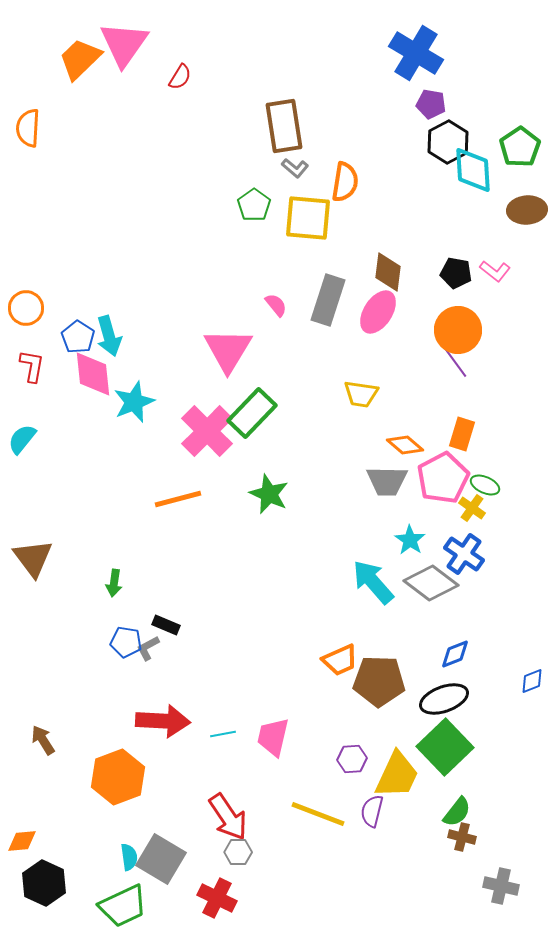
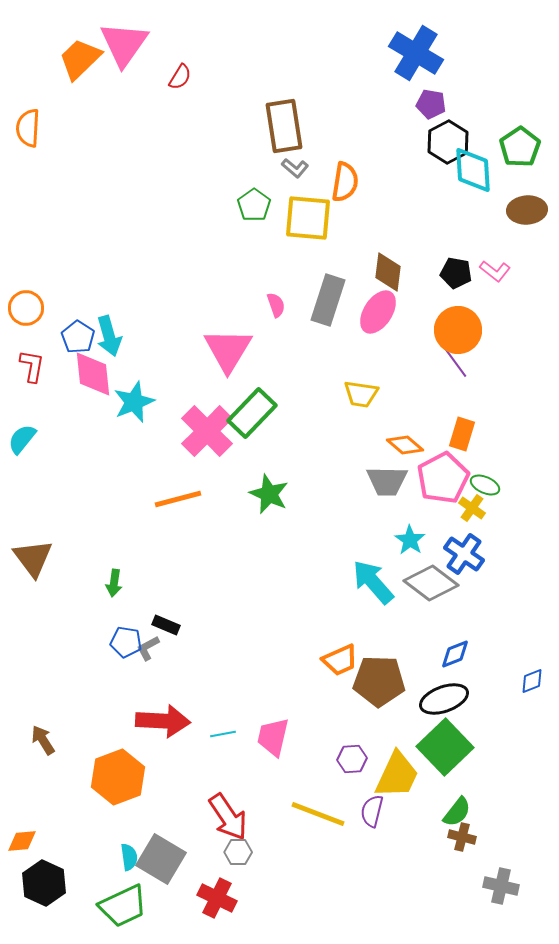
pink semicircle at (276, 305): rotated 20 degrees clockwise
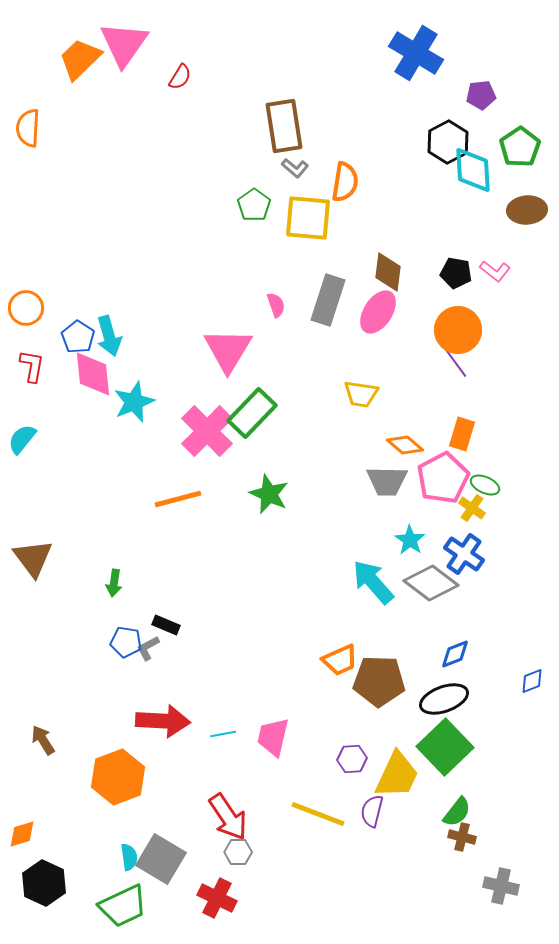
purple pentagon at (431, 104): moved 50 px right, 9 px up; rotated 16 degrees counterclockwise
orange diamond at (22, 841): moved 7 px up; rotated 12 degrees counterclockwise
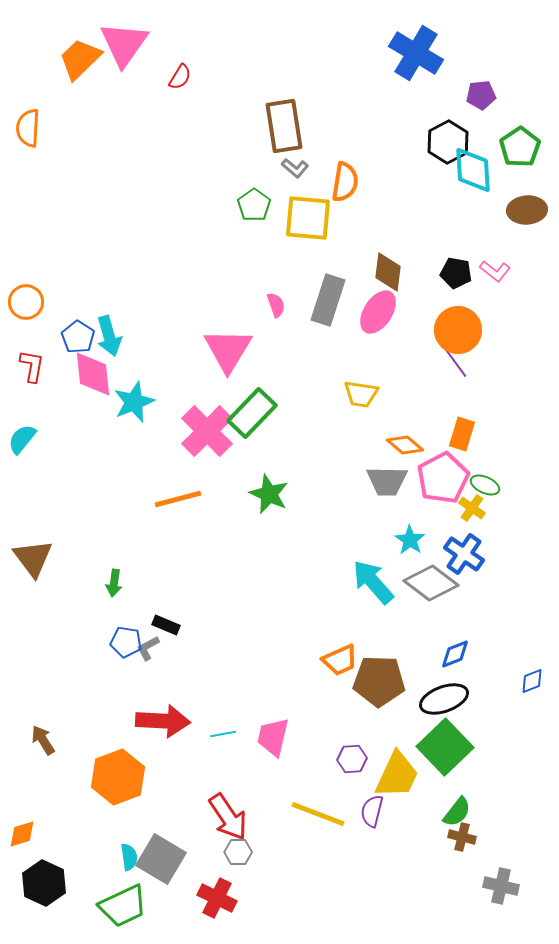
orange circle at (26, 308): moved 6 px up
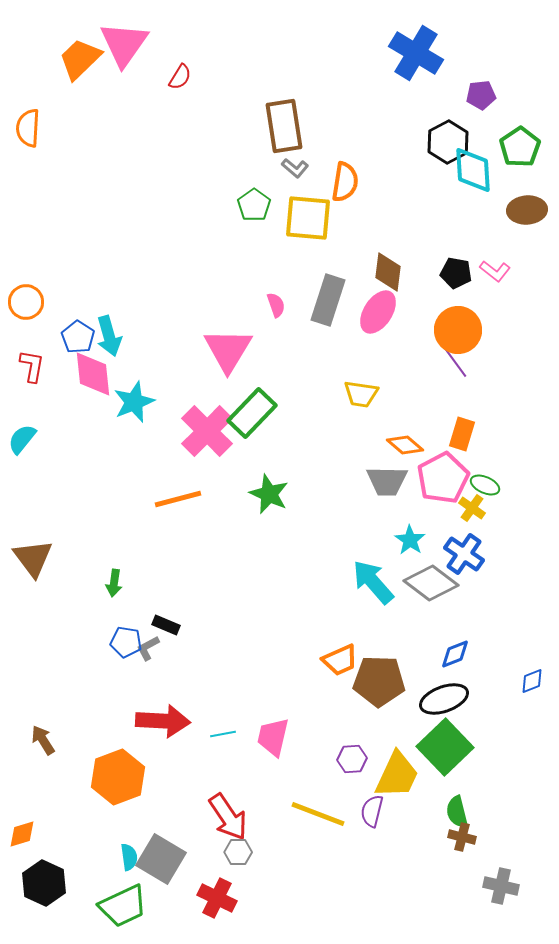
green semicircle at (457, 812): rotated 128 degrees clockwise
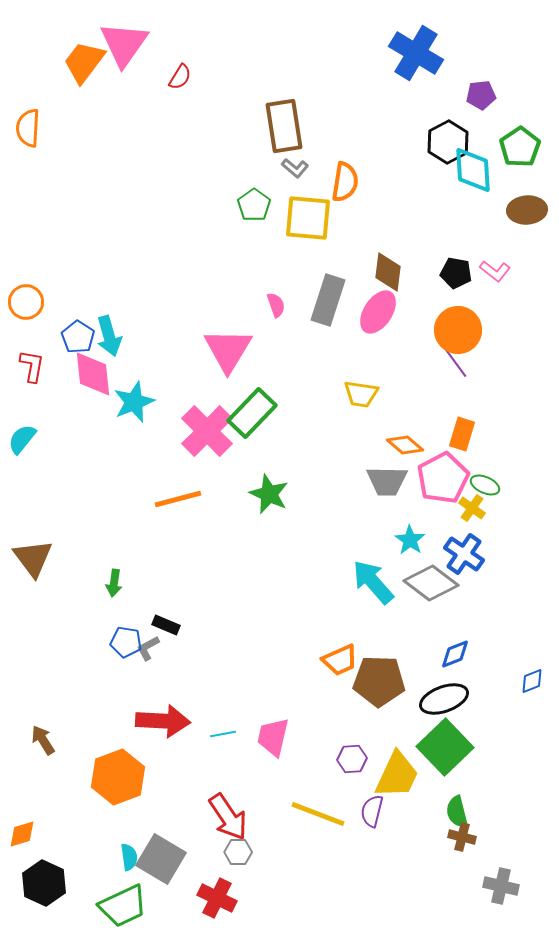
orange trapezoid at (80, 59): moved 4 px right, 3 px down; rotated 9 degrees counterclockwise
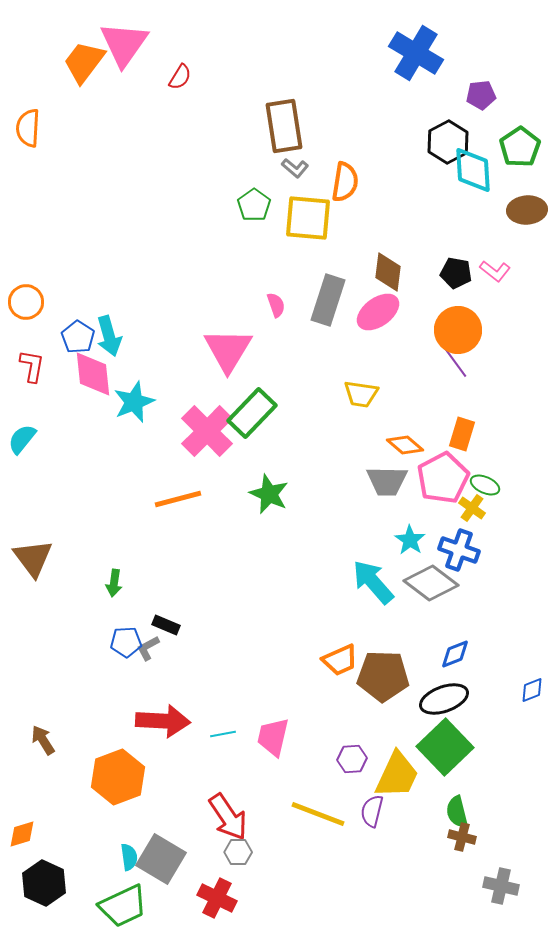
pink ellipse at (378, 312): rotated 21 degrees clockwise
blue cross at (464, 554): moved 5 px left, 4 px up; rotated 15 degrees counterclockwise
blue pentagon at (126, 642): rotated 12 degrees counterclockwise
brown pentagon at (379, 681): moved 4 px right, 5 px up
blue diamond at (532, 681): moved 9 px down
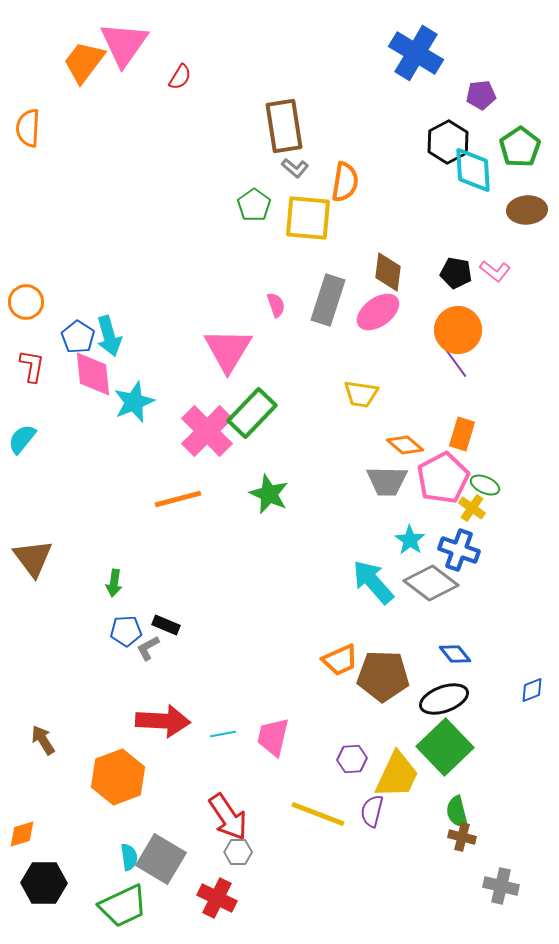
blue pentagon at (126, 642): moved 11 px up
blue diamond at (455, 654): rotated 72 degrees clockwise
black hexagon at (44, 883): rotated 24 degrees counterclockwise
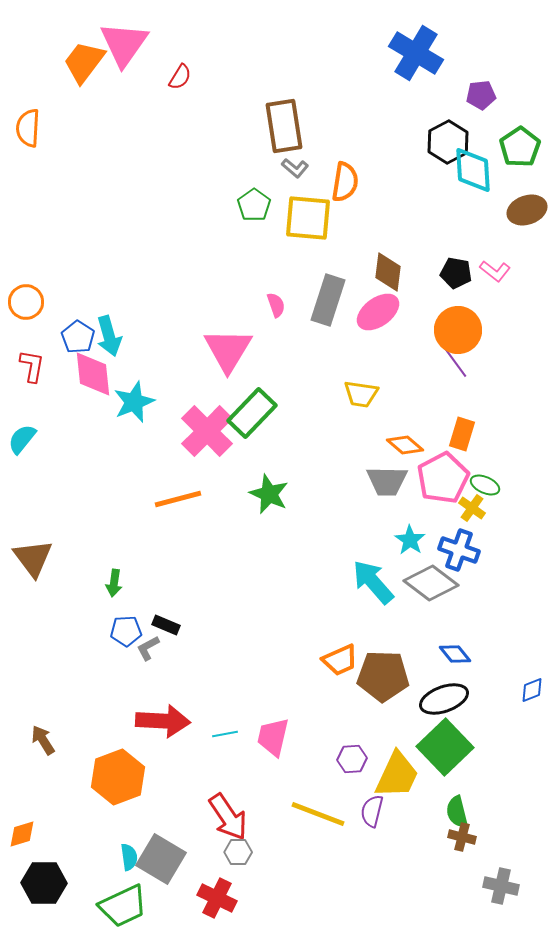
brown ellipse at (527, 210): rotated 15 degrees counterclockwise
cyan line at (223, 734): moved 2 px right
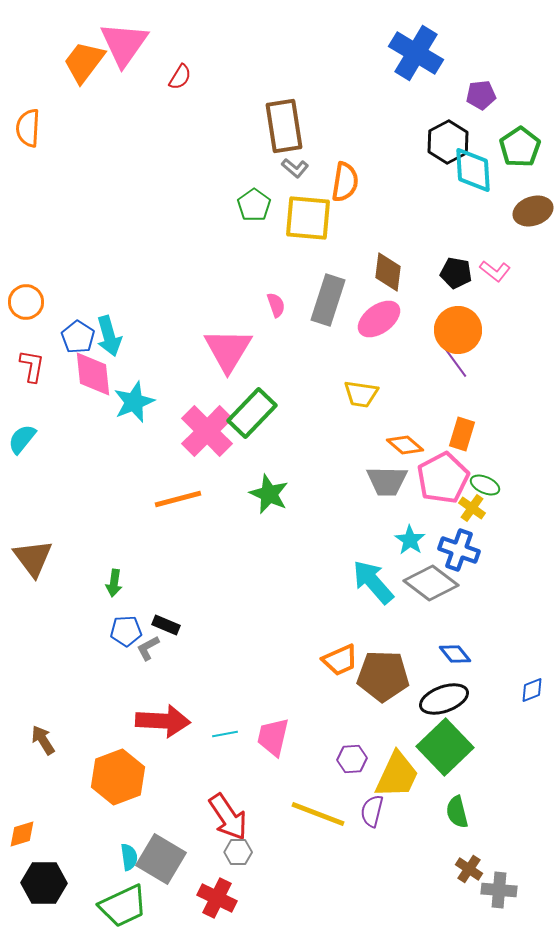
brown ellipse at (527, 210): moved 6 px right, 1 px down
pink ellipse at (378, 312): moved 1 px right, 7 px down
brown cross at (462, 837): moved 7 px right, 32 px down; rotated 20 degrees clockwise
gray cross at (501, 886): moved 2 px left, 4 px down; rotated 8 degrees counterclockwise
